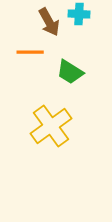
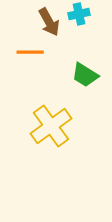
cyan cross: rotated 15 degrees counterclockwise
green trapezoid: moved 15 px right, 3 px down
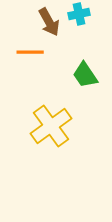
green trapezoid: rotated 24 degrees clockwise
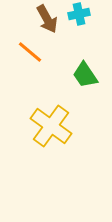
brown arrow: moved 2 px left, 3 px up
orange line: rotated 40 degrees clockwise
yellow cross: rotated 18 degrees counterclockwise
